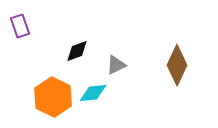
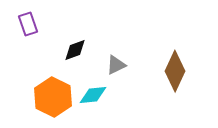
purple rectangle: moved 8 px right, 2 px up
black diamond: moved 2 px left, 1 px up
brown diamond: moved 2 px left, 6 px down
cyan diamond: moved 2 px down
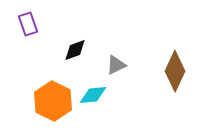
orange hexagon: moved 4 px down
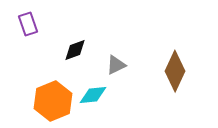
orange hexagon: rotated 12 degrees clockwise
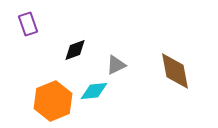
brown diamond: rotated 36 degrees counterclockwise
cyan diamond: moved 1 px right, 4 px up
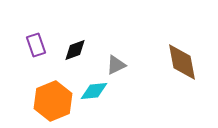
purple rectangle: moved 8 px right, 21 px down
brown diamond: moved 7 px right, 9 px up
